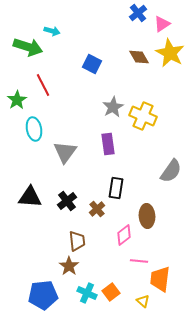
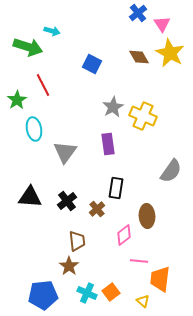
pink triangle: rotated 30 degrees counterclockwise
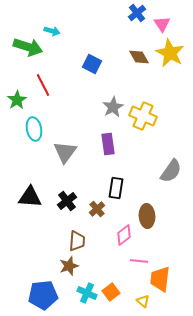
blue cross: moved 1 px left
brown trapezoid: rotated 10 degrees clockwise
brown star: rotated 18 degrees clockwise
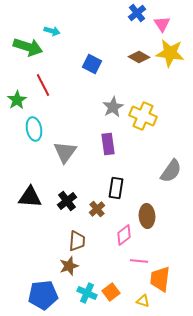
yellow star: rotated 20 degrees counterclockwise
brown diamond: rotated 30 degrees counterclockwise
yellow triangle: rotated 24 degrees counterclockwise
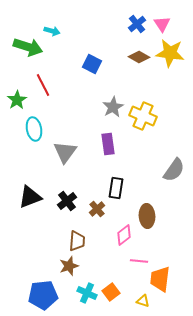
blue cross: moved 11 px down
gray semicircle: moved 3 px right, 1 px up
black triangle: rotated 25 degrees counterclockwise
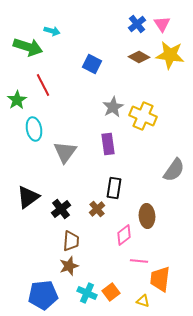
yellow star: moved 2 px down
black rectangle: moved 2 px left
black triangle: moved 2 px left; rotated 15 degrees counterclockwise
black cross: moved 6 px left, 8 px down
brown trapezoid: moved 6 px left
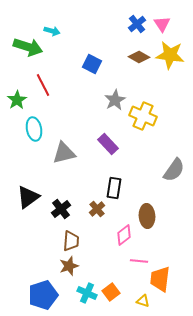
gray star: moved 2 px right, 7 px up
purple rectangle: rotated 35 degrees counterclockwise
gray triangle: moved 1 px left, 1 px down; rotated 40 degrees clockwise
blue pentagon: rotated 12 degrees counterclockwise
